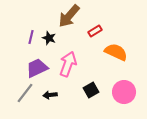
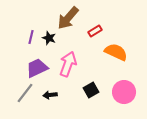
brown arrow: moved 1 px left, 2 px down
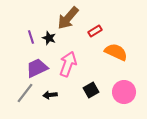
purple line: rotated 32 degrees counterclockwise
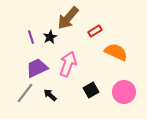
black star: moved 1 px right, 1 px up; rotated 24 degrees clockwise
black arrow: rotated 48 degrees clockwise
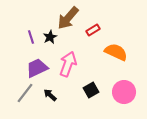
red rectangle: moved 2 px left, 1 px up
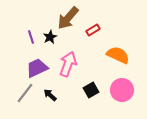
orange semicircle: moved 2 px right, 3 px down
pink circle: moved 2 px left, 2 px up
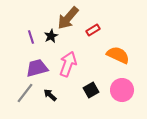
black star: moved 1 px right, 1 px up
purple trapezoid: rotated 10 degrees clockwise
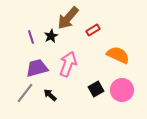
black square: moved 5 px right, 1 px up
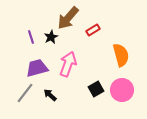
black star: moved 1 px down
orange semicircle: moved 3 px right; rotated 50 degrees clockwise
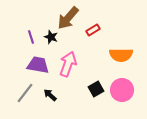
black star: rotated 24 degrees counterclockwise
orange semicircle: rotated 105 degrees clockwise
purple trapezoid: moved 1 px right, 3 px up; rotated 25 degrees clockwise
